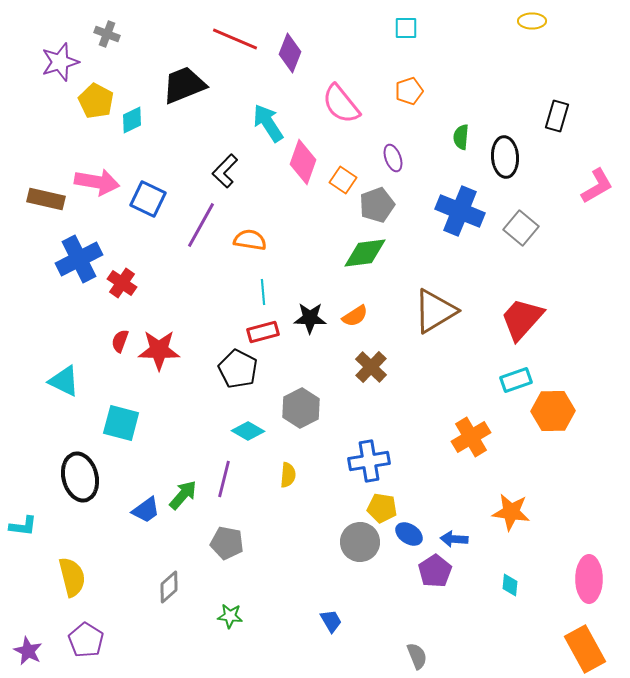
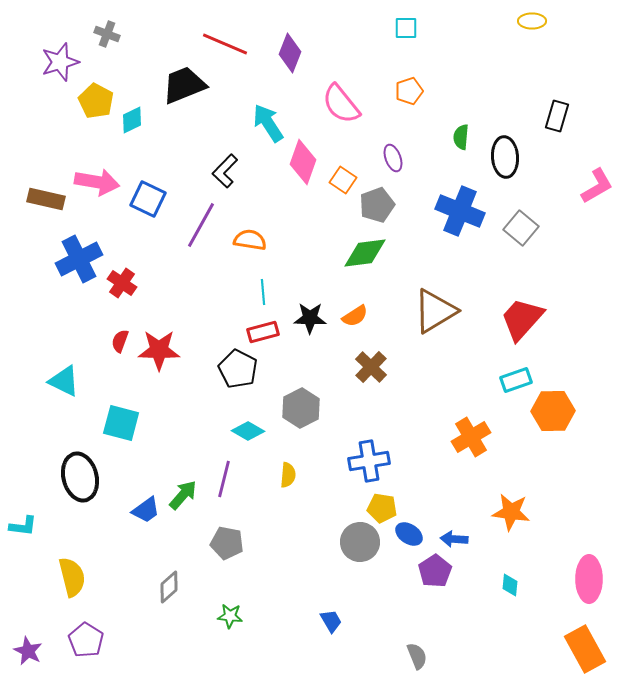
red line at (235, 39): moved 10 px left, 5 px down
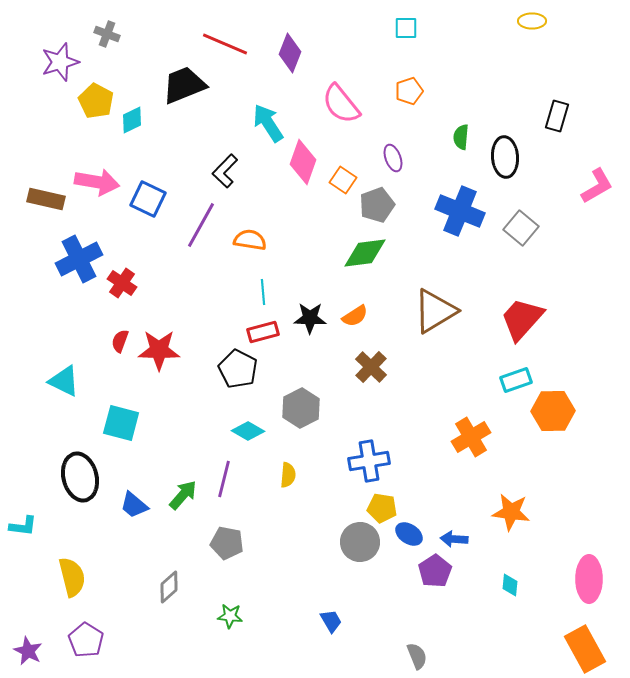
blue trapezoid at (146, 510): moved 12 px left, 5 px up; rotated 76 degrees clockwise
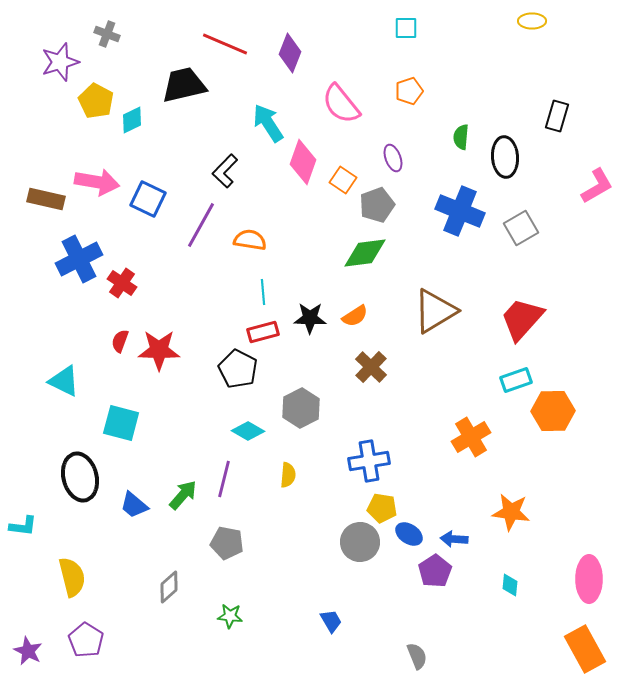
black trapezoid at (184, 85): rotated 9 degrees clockwise
gray square at (521, 228): rotated 20 degrees clockwise
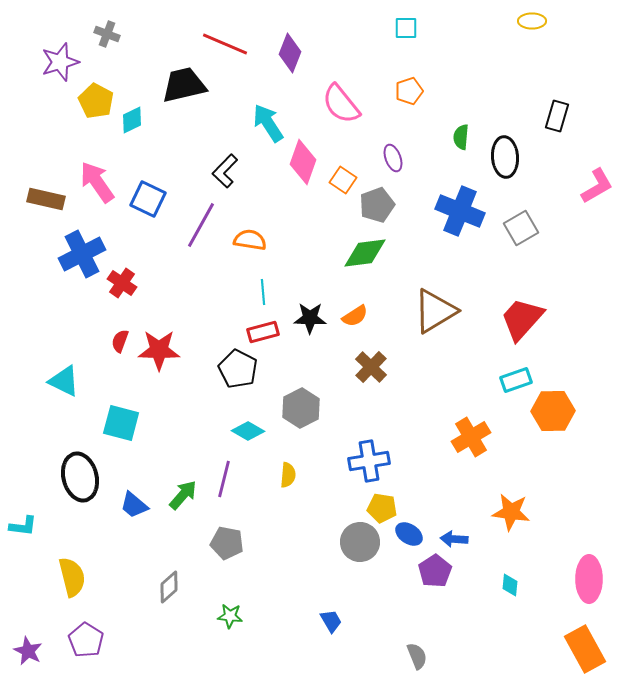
pink arrow at (97, 182): rotated 135 degrees counterclockwise
blue cross at (79, 259): moved 3 px right, 5 px up
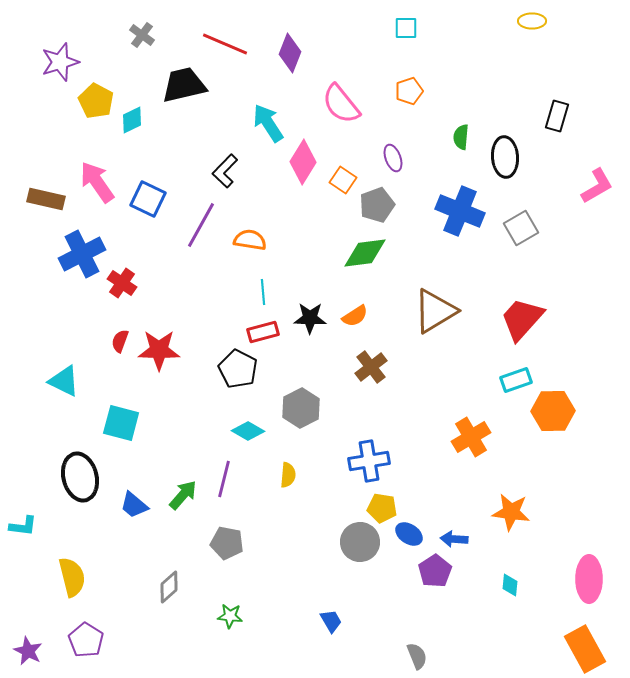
gray cross at (107, 34): moved 35 px right, 1 px down; rotated 15 degrees clockwise
pink diamond at (303, 162): rotated 12 degrees clockwise
brown cross at (371, 367): rotated 8 degrees clockwise
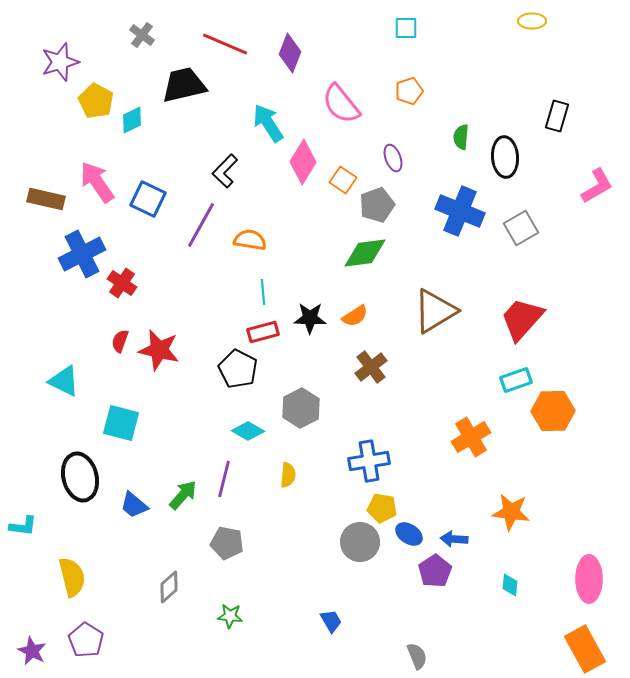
red star at (159, 350): rotated 12 degrees clockwise
purple star at (28, 651): moved 4 px right
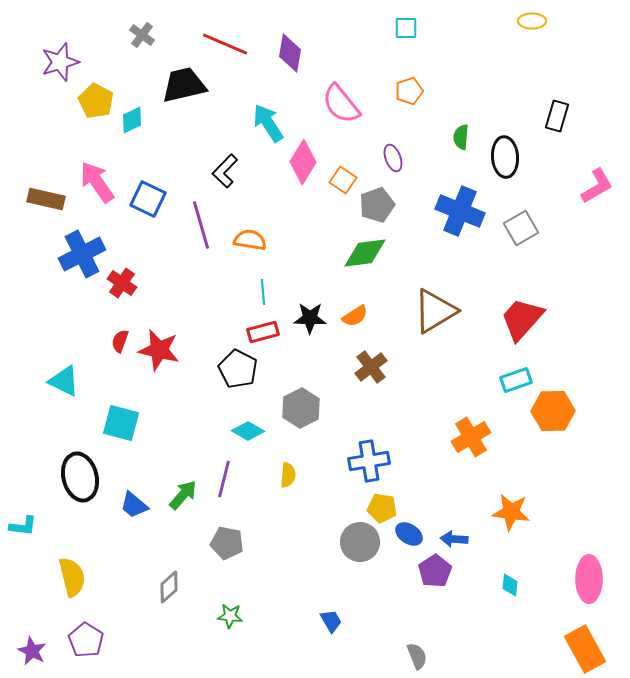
purple diamond at (290, 53): rotated 12 degrees counterclockwise
purple line at (201, 225): rotated 45 degrees counterclockwise
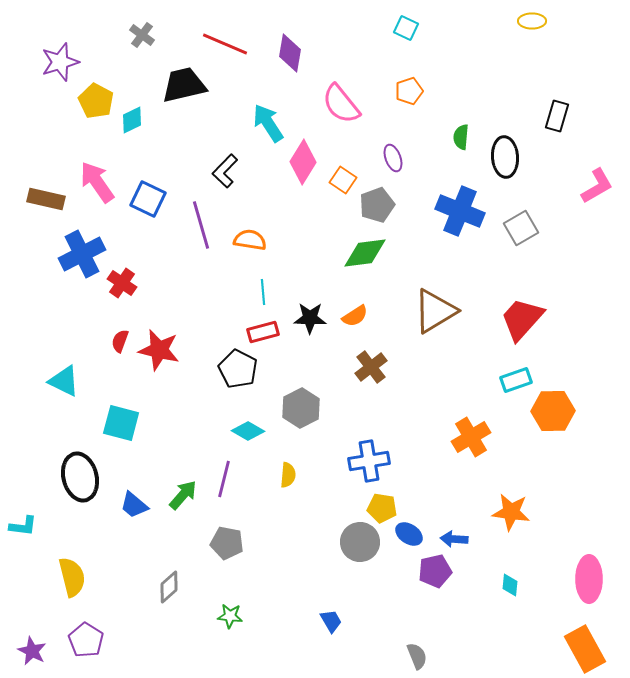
cyan square at (406, 28): rotated 25 degrees clockwise
purple pentagon at (435, 571): rotated 20 degrees clockwise
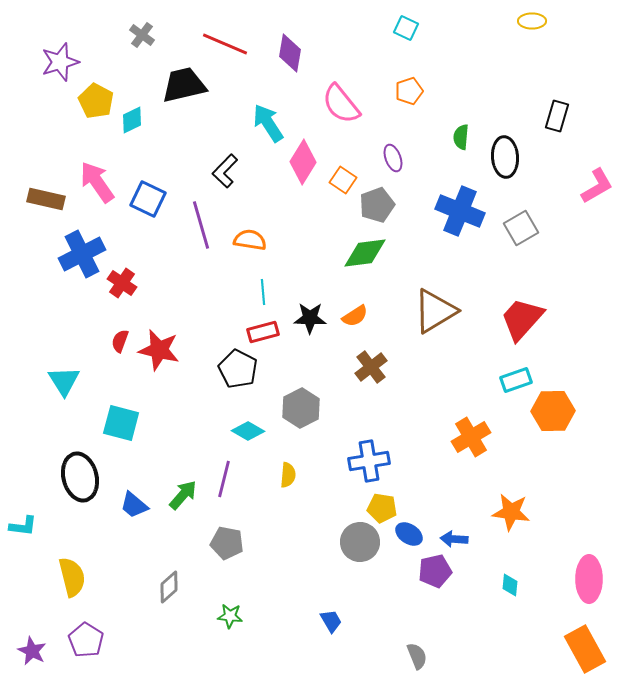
cyan triangle at (64, 381): rotated 32 degrees clockwise
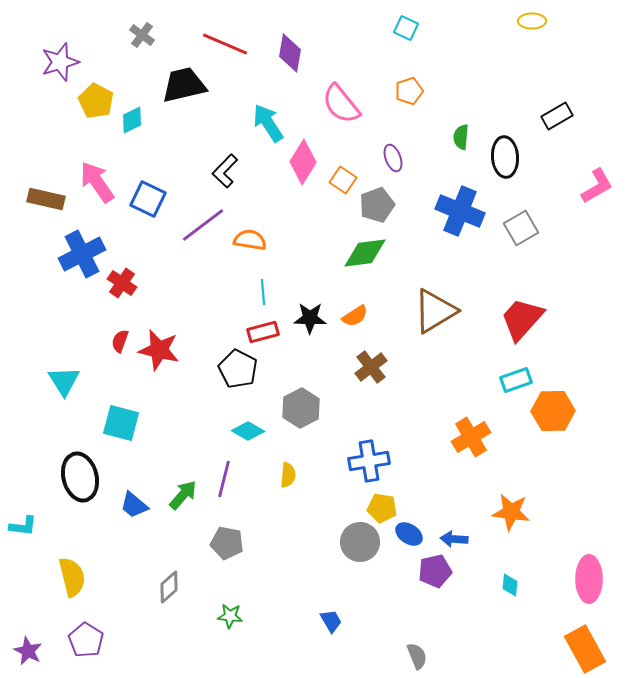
black rectangle at (557, 116): rotated 44 degrees clockwise
purple line at (201, 225): moved 2 px right; rotated 69 degrees clockwise
purple star at (32, 651): moved 4 px left
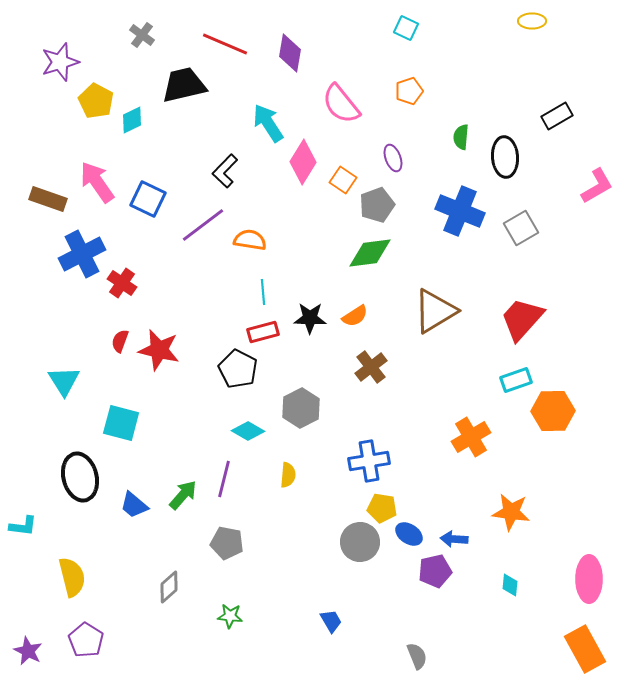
brown rectangle at (46, 199): moved 2 px right; rotated 6 degrees clockwise
green diamond at (365, 253): moved 5 px right
